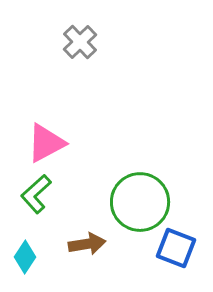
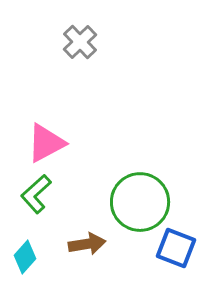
cyan diamond: rotated 8 degrees clockwise
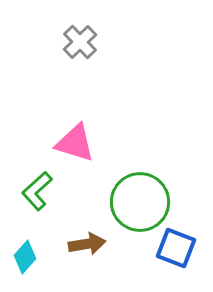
pink triangle: moved 29 px right; rotated 45 degrees clockwise
green L-shape: moved 1 px right, 3 px up
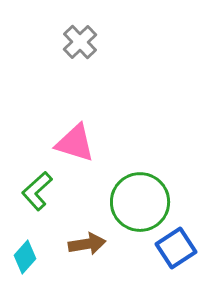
blue square: rotated 36 degrees clockwise
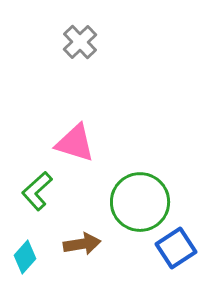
brown arrow: moved 5 px left
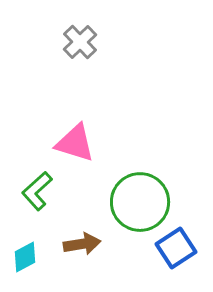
cyan diamond: rotated 20 degrees clockwise
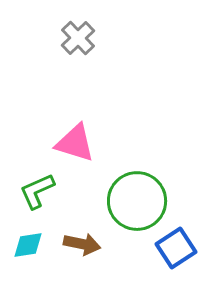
gray cross: moved 2 px left, 4 px up
green L-shape: rotated 18 degrees clockwise
green circle: moved 3 px left, 1 px up
brown arrow: rotated 21 degrees clockwise
cyan diamond: moved 3 px right, 12 px up; rotated 20 degrees clockwise
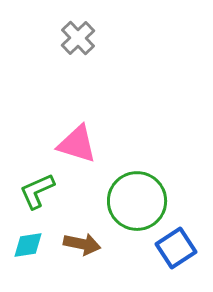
pink triangle: moved 2 px right, 1 px down
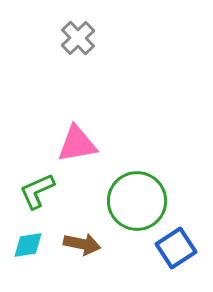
pink triangle: rotated 27 degrees counterclockwise
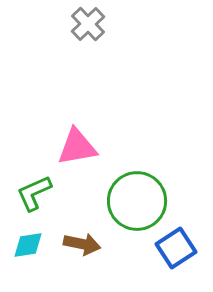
gray cross: moved 10 px right, 14 px up
pink triangle: moved 3 px down
green L-shape: moved 3 px left, 2 px down
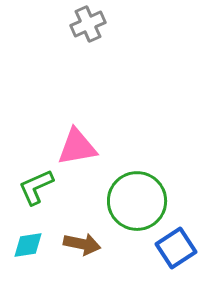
gray cross: rotated 20 degrees clockwise
green L-shape: moved 2 px right, 6 px up
